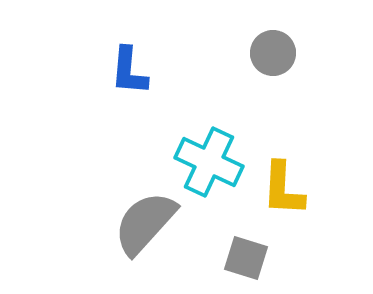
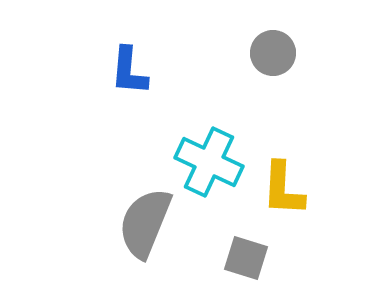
gray semicircle: rotated 20 degrees counterclockwise
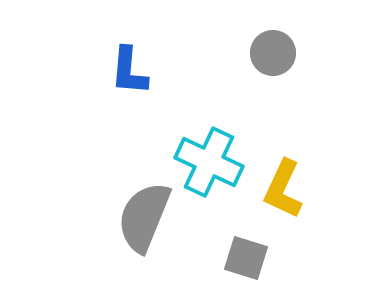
yellow L-shape: rotated 22 degrees clockwise
gray semicircle: moved 1 px left, 6 px up
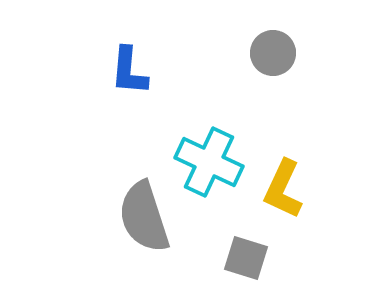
gray semicircle: rotated 40 degrees counterclockwise
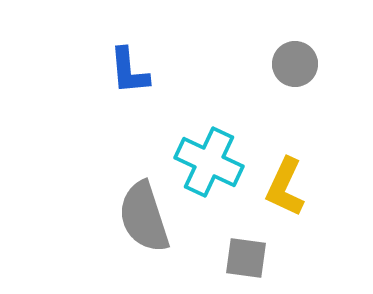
gray circle: moved 22 px right, 11 px down
blue L-shape: rotated 10 degrees counterclockwise
yellow L-shape: moved 2 px right, 2 px up
gray square: rotated 9 degrees counterclockwise
